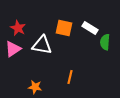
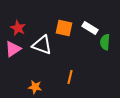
white triangle: rotated 10 degrees clockwise
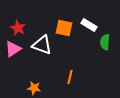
white rectangle: moved 1 px left, 3 px up
orange star: moved 1 px left, 1 px down
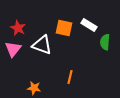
pink triangle: rotated 18 degrees counterclockwise
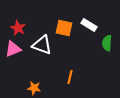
green semicircle: moved 2 px right, 1 px down
pink triangle: rotated 30 degrees clockwise
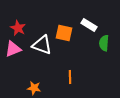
orange square: moved 5 px down
green semicircle: moved 3 px left
orange line: rotated 16 degrees counterclockwise
